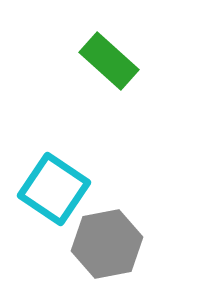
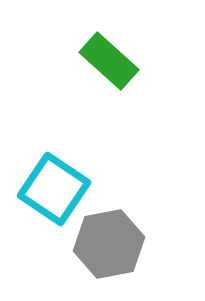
gray hexagon: moved 2 px right
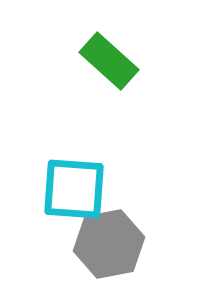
cyan square: moved 20 px right; rotated 30 degrees counterclockwise
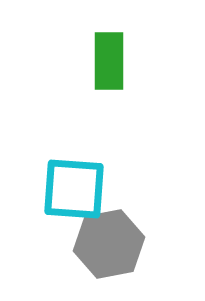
green rectangle: rotated 48 degrees clockwise
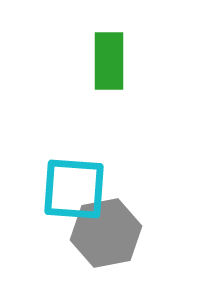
gray hexagon: moved 3 px left, 11 px up
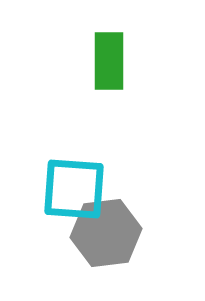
gray hexagon: rotated 4 degrees clockwise
